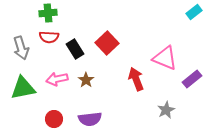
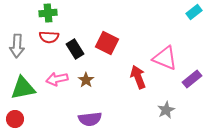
red square: rotated 20 degrees counterclockwise
gray arrow: moved 4 px left, 2 px up; rotated 20 degrees clockwise
red arrow: moved 2 px right, 2 px up
red circle: moved 39 px left
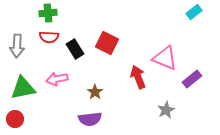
brown star: moved 9 px right, 12 px down
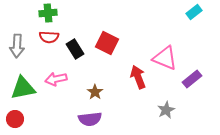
pink arrow: moved 1 px left
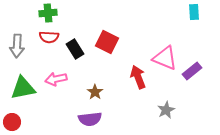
cyan rectangle: rotated 56 degrees counterclockwise
red square: moved 1 px up
purple rectangle: moved 8 px up
red circle: moved 3 px left, 3 px down
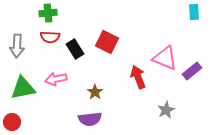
red semicircle: moved 1 px right
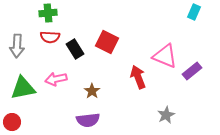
cyan rectangle: rotated 28 degrees clockwise
pink triangle: moved 2 px up
brown star: moved 3 px left, 1 px up
gray star: moved 5 px down
purple semicircle: moved 2 px left, 1 px down
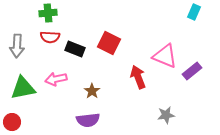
red square: moved 2 px right, 1 px down
black rectangle: rotated 36 degrees counterclockwise
gray star: rotated 18 degrees clockwise
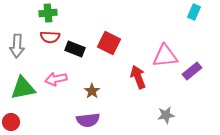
pink triangle: rotated 28 degrees counterclockwise
red circle: moved 1 px left
